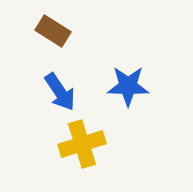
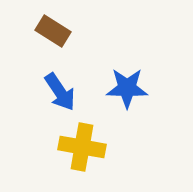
blue star: moved 1 px left, 2 px down
yellow cross: moved 3 px down; rotated 27 degrees clockwise
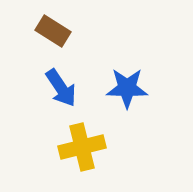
blue arrow: moved 1 px right, 4 px up
yellow cross: rotated 24 degrees counterclockwise
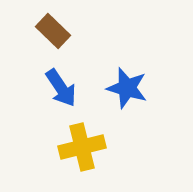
brown rectangle: rotated 12 degrees clockwise
blue star: rotated 15 degrees clockwise
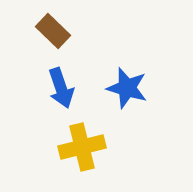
blue arrow: rotated 15 degrees clockwise
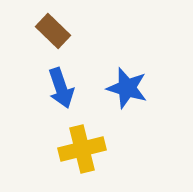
yellow cross: moved 2 px down
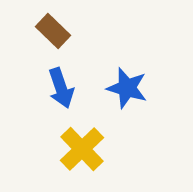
yellow cross: rotated 30 degrees counterclockwise
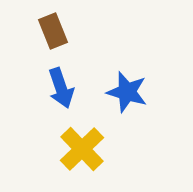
brown rectangle: rotated 24 degrees clockwise
blue star: moved 4 px down
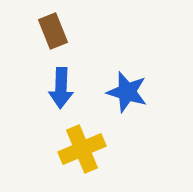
blue arrow: rotated 21 degrees clockwise
yellow cross: rotated 21 degrees clockwise
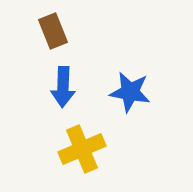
blue arrow: moved 2 px right, 1 px up
blue star: moved 3 px right; rotated 6 degrees counterclockwise
